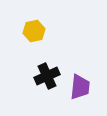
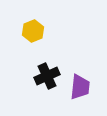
yellow hexagon: moved 1 px left; rotated 10 degrees counterclockwise
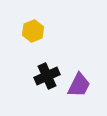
purple trapezoid: moved 1 px left, 2 px up; rotated 20 degrees clockwise
